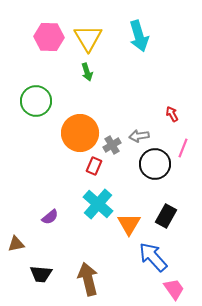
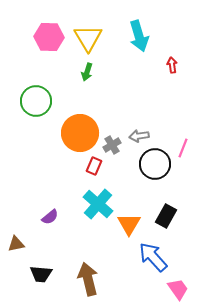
green arrow: rotated 36 degrees clockwise
red arrow: moved 49 px up; rotated 21 degrees clockwise
pink trapezoid: moved 4 px right
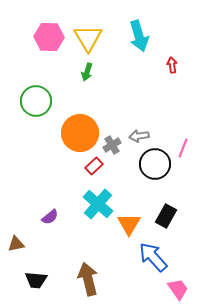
red rectangle: rotated 24 degrees clockwise
black trapezoid: moved 5 px left, 6 px down
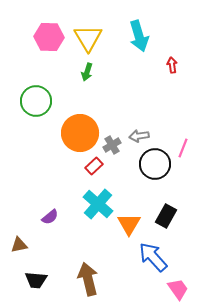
brown triangle: moved 3 px right, 1 px down
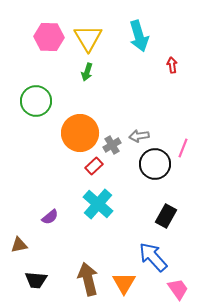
orange triangle: moved 5 px left, 59 px down
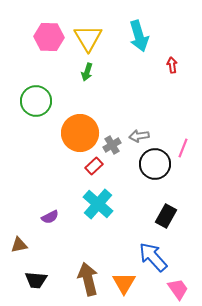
purple semicircle: rotated 12 degrees clockwise
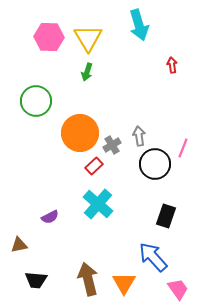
cyan arrow: moved 11 px up
gray arrow: rotated 90 degrees clockwise
black rectangle: rotated 10 degrees counterclockwise
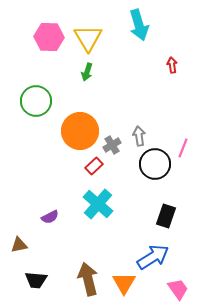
orange circle: moved 2 px up
blue arrow: rotated 100 degrees clockwise
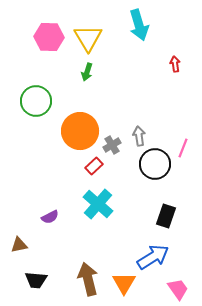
red arrow: moved 3 px right, 1 px up
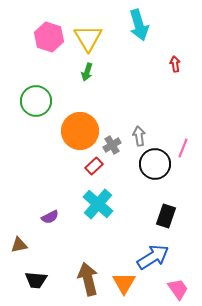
pink hexagon: rotated 16 degrees clockwise
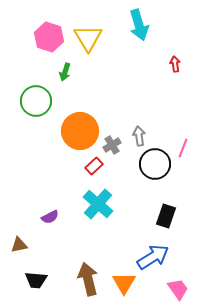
green arrow: moved 22 px left
